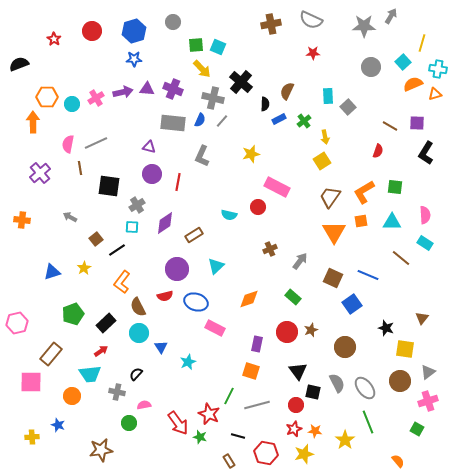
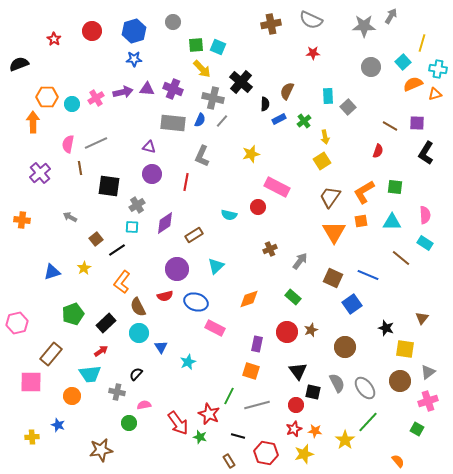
red line at (178, 182): moved 8 px right
green line at (368, 422): rotated 65 degrees clockwise
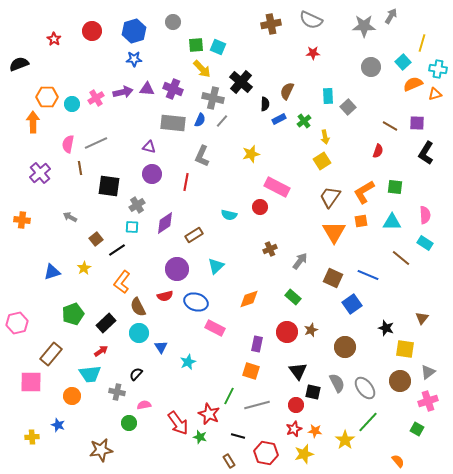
red circle at (258, 207): moved 2 px right
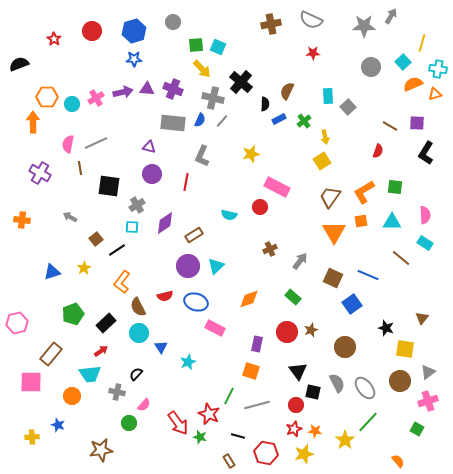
purple cross at (40, 173): rotated 20 degrees counterclockwise
purple circle at (177, 269): moved 11 px right, 3 px up
pink semicircle at (144, 405): rotated 144 degrees clockwise
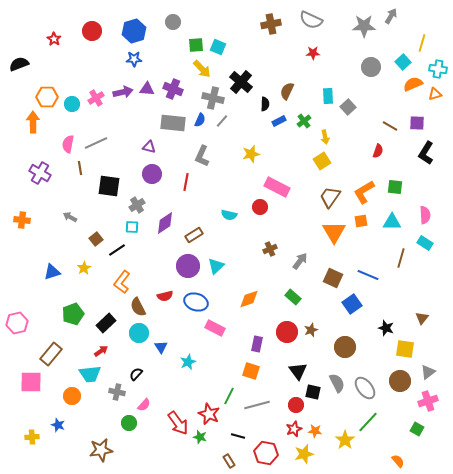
blue rectangle at (279, 119): moved 2 px down
brown line at (401, 258): rotated 66 degrees clockwise
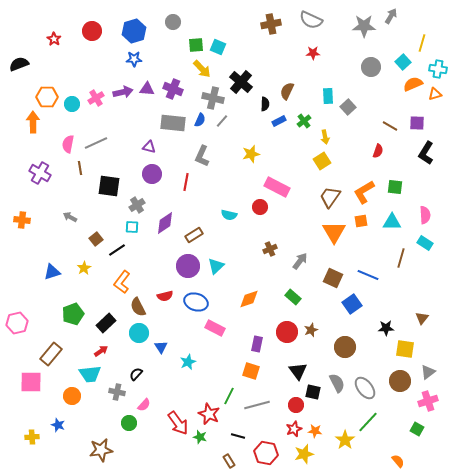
black star at (386, 328): rotated 21 degrees counterclockwise
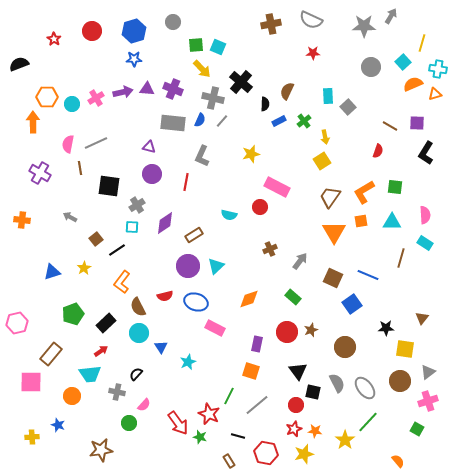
gray line at (257, 405): rotated 25 degrees counterclockwise
